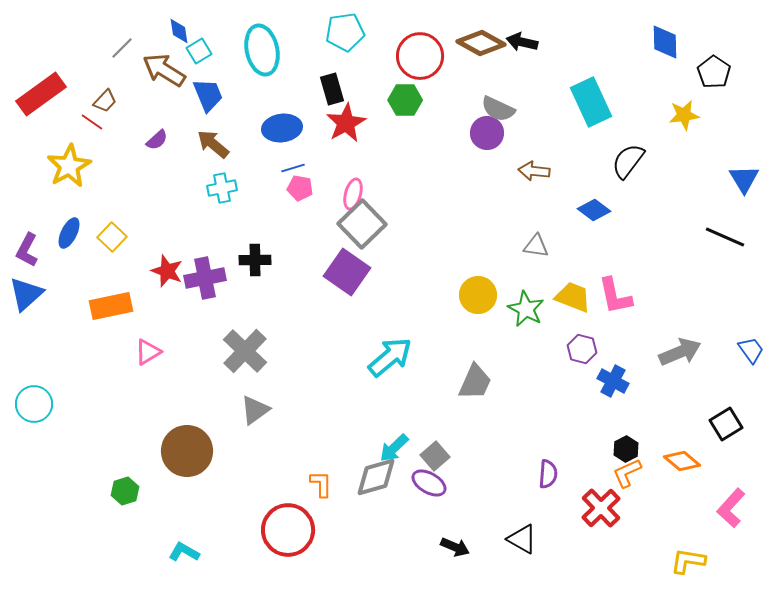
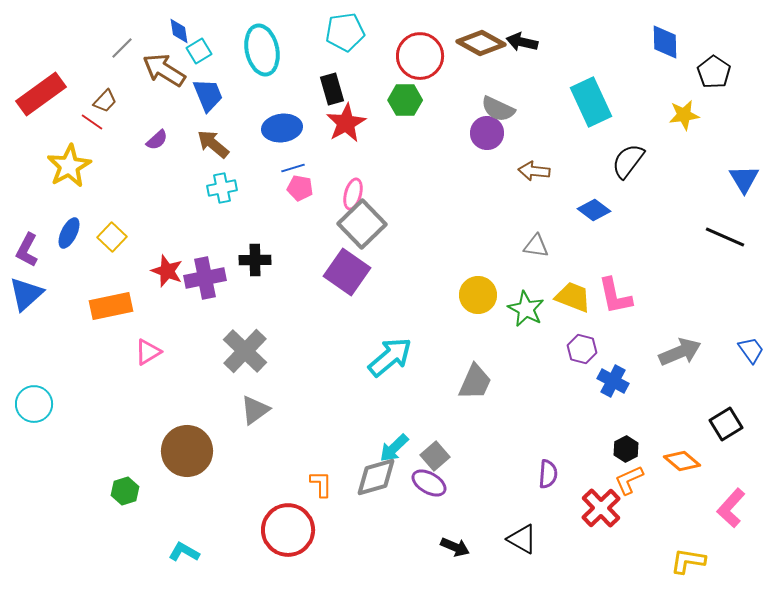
orange L-shape at (627, 473): moved 2 px right, 7 px down
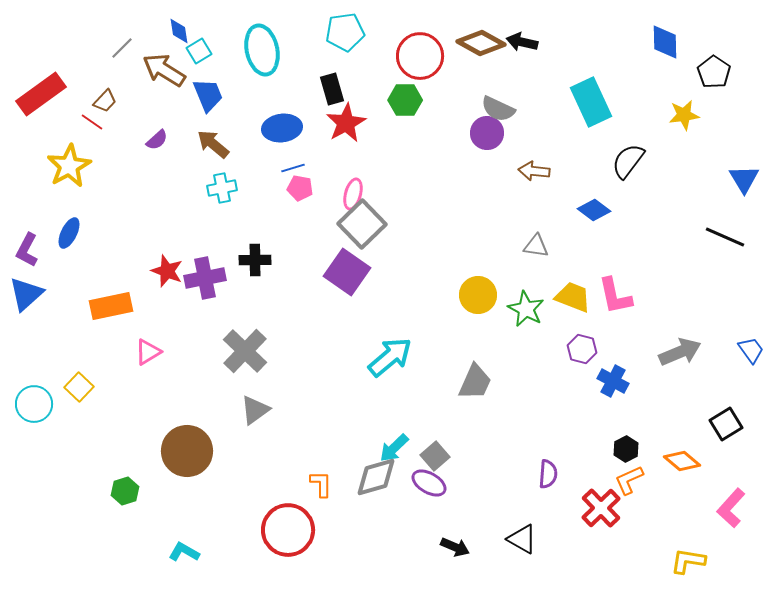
yellow square at (112, 237): moved 33 px left, 150 px down
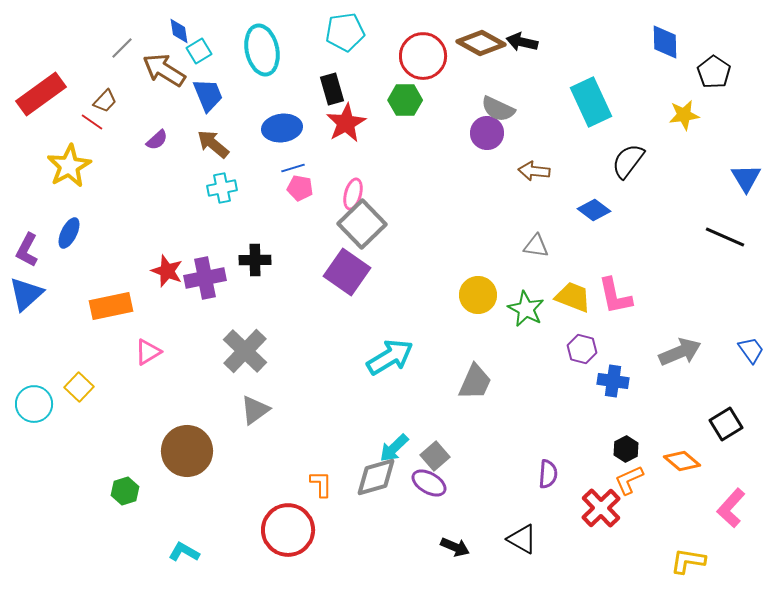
red circle at (420, 56): moved 3 px right
blue triangle at (744, 179): moved 2 px right, 1 px up
cyan arrow at (390, 357): rotated 9 degrees clockwise
blue cross at (613, 381): rotated 20 degrees counterclockwise
